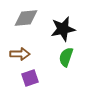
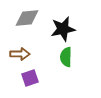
gray diamond: moved 1 px right
green semicircle: rotated 18 degrees counterclockwise
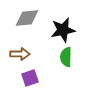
black star: moved 1 px down
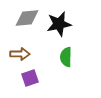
black star: moved 4 px left, 6 px up
